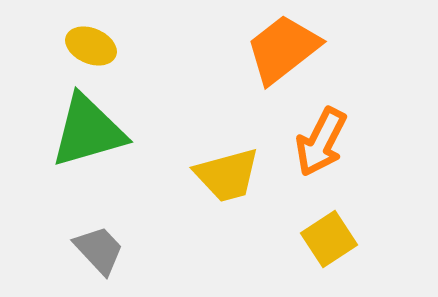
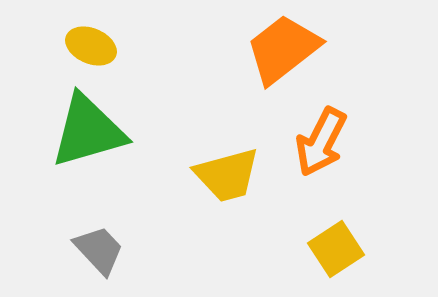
yellow square: moved 7 px right, 10 px down
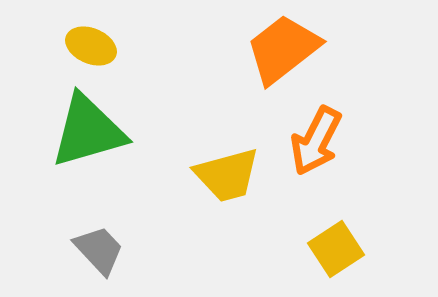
orange arrow: moved 5 px left, 1 px up
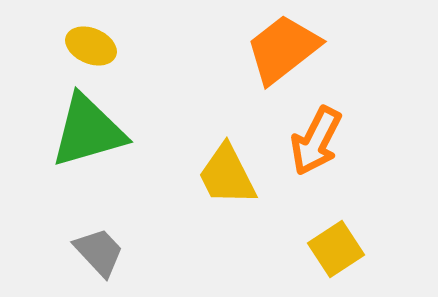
yellow trapezoid: rotated 78 degrees clockwise
gray trapezoid: moved 2 px down
